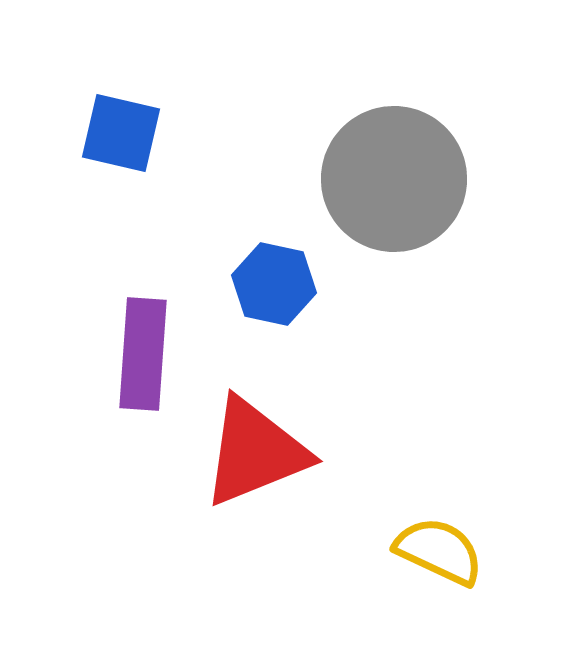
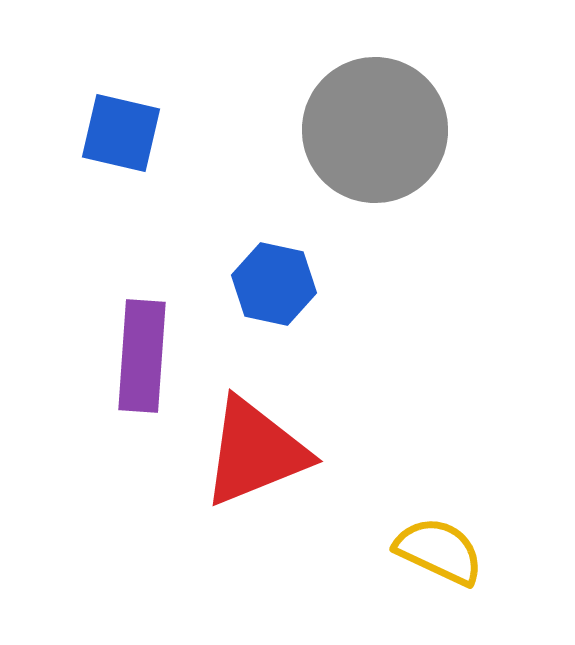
gray circle: moved 19 px left, 49 px up
purple rectangle: moved 1 px left, 2 px down
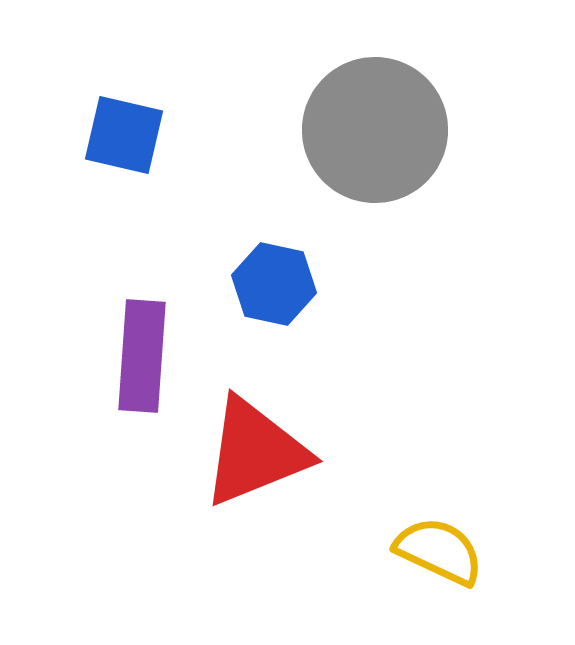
blue square: moved 3 px right, 2 px down
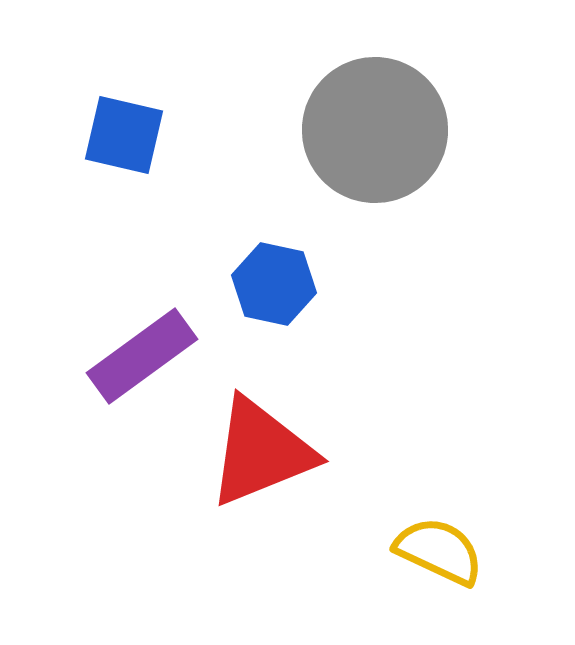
purple rectangle: rotated 50 degrees clockwise
red triangle: moved 6 px right
